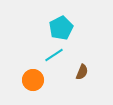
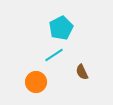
brown semicircle: rotated 133 degrees clockwise
orange circle: moved 3 px right, 2 px down
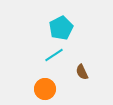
orange circle: moved 9 px right, 7 px down
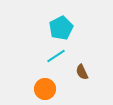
cyan line: moved 2 px right, 1 px down
